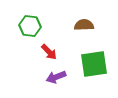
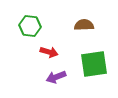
red arrow: rotated 30 degrees counterclockwise
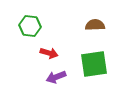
brown semicircle: moved 11 px right
red arrow: moved 1 px down
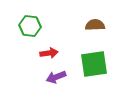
red arrow: rotated 24 degrees counterclockwise
